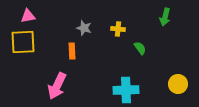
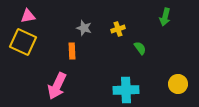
yellow cross: rotated 24 degrees counterclockwise
yellow square: rotated 28 degrees clockwise
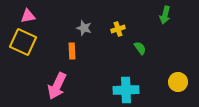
green arrow: moved 2 px up
yellow circle: moved 2 px up
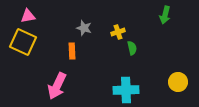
yellow cross: moved 3 px down
green semicircle: moved 8 px left; rotated 24 degrees clockwise
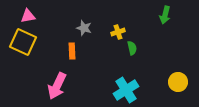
cyan cross: rotated 30 degrees counterclockwise
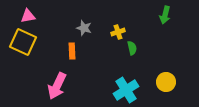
yellow circle: moved 12 px left
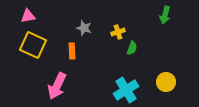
yellow square: moved 10 px right, 3 px down
green semicircle: rotated 32 degrees clockwise
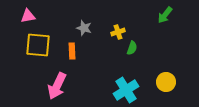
green arrow: rotated 24 degrees clockwise
yellow square: moved 5 px right; rotated 20 degrees counterclockwise
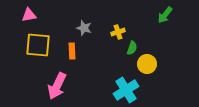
pink triangle: moved 1 px right, 1 px up
yellow circle: moved 19 px left, 18 px up
